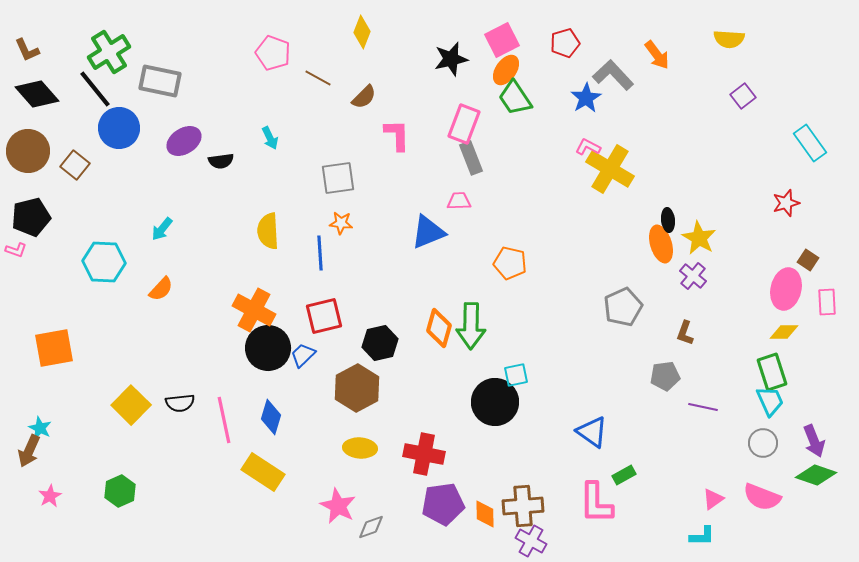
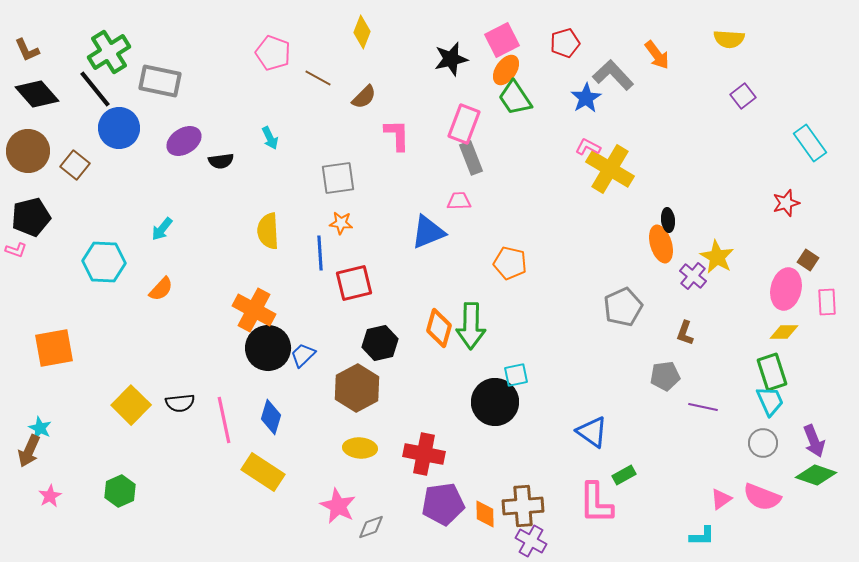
yellow star at (699, 238): moved 18 px right, 19 px down
red square at (324, 316): moved 30 px right, 33 px up
pink triangle at (713, 499): moved 8 px right
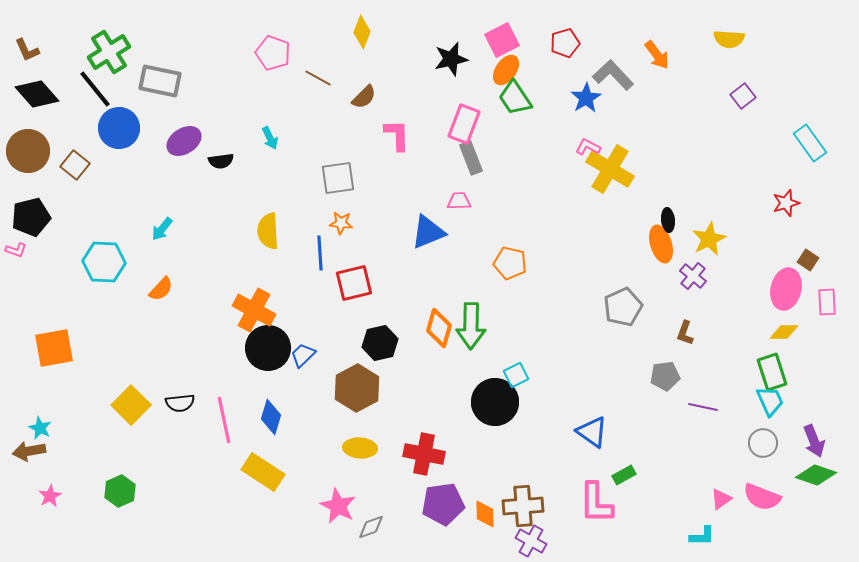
yellow star at (717, 257): moved 8 px left, 18 px up; rotated 16 degrees clockwise
cyan square at (516, 375): rotated 15 degrees counterclockwise
brown arrow at (29, 451): rotated 56 degrees clockwise
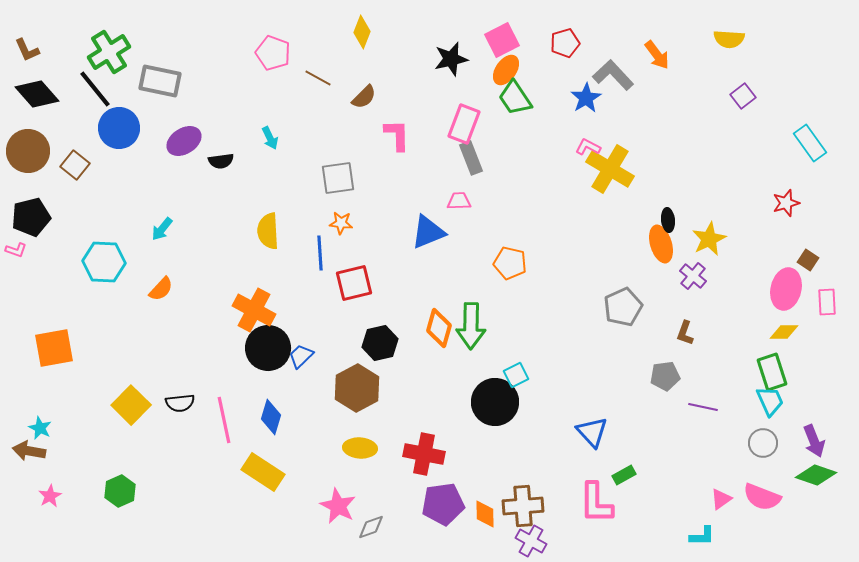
blue trapezoid at (303, 355): moved 2 px left, 1 px down
blue triangle at (592, 432): rotated 12 degrees clockwise
brown arrow at (29, 451): rotated 20 degrees clockwise
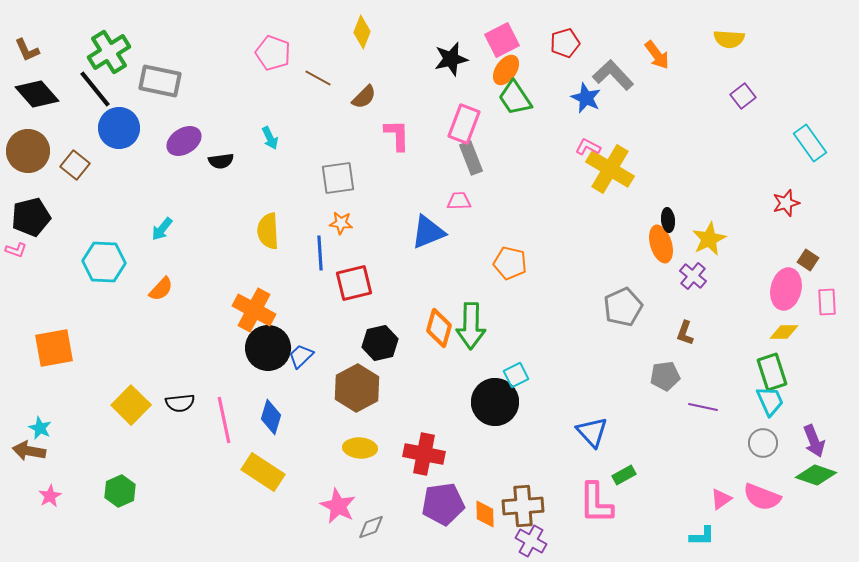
blue star at (586, 98): rotated 16 degrees counterclockwise
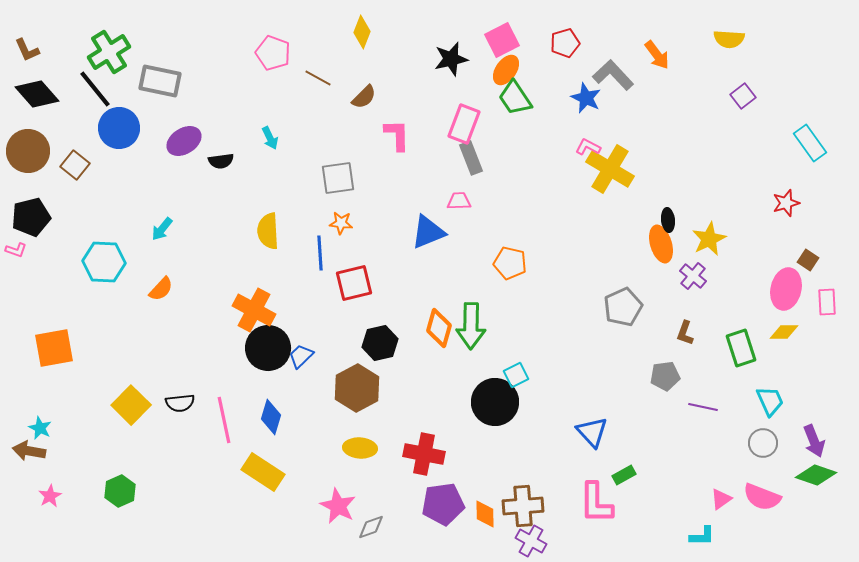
green rectangle at (772, 372): moved 31 px left, 24 px up
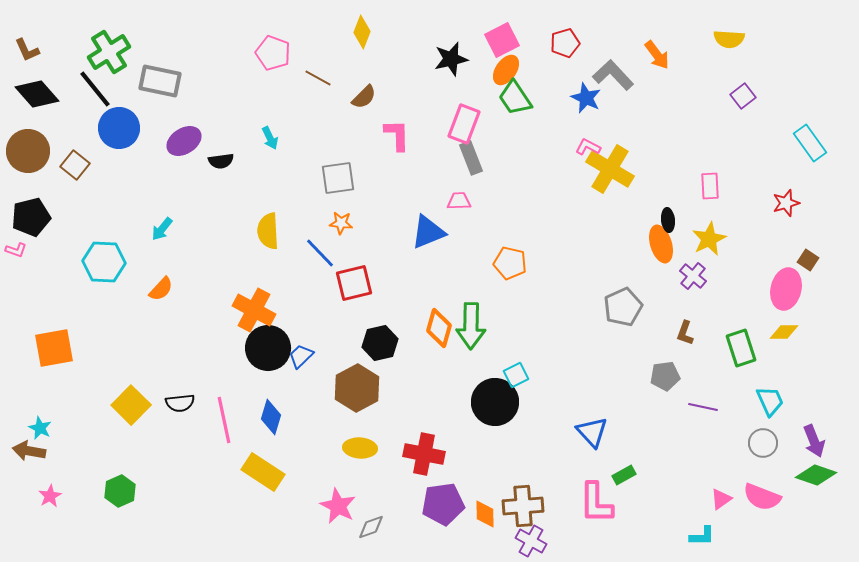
blue line at (320, 253): rotated 40 degrees counterclockwise
pink rectangle at (827, 302): moved 117 px left, 116 px up
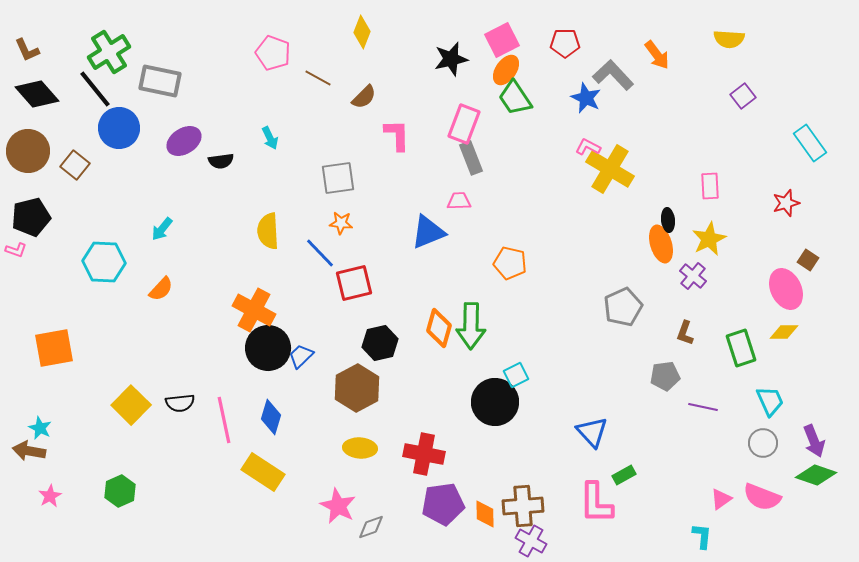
red pentagon at (565, 43): rotated 16 degrees clockwise
pink ellipse at (786, 289): rotated 39 degrees counterclockwise
cyan L-shape at (702, 536): rotated 84 degrees counterclockwise
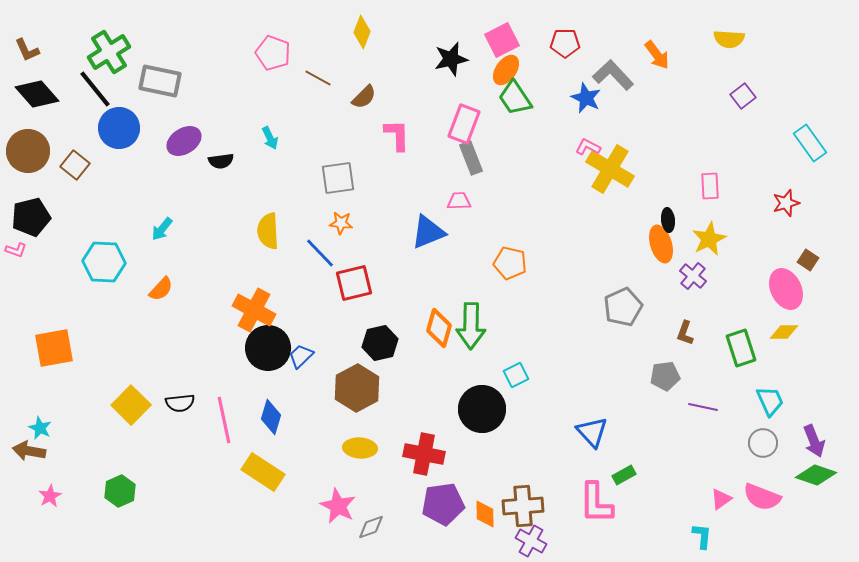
black circle at (495, 402): moved 13 px left, 7 px down
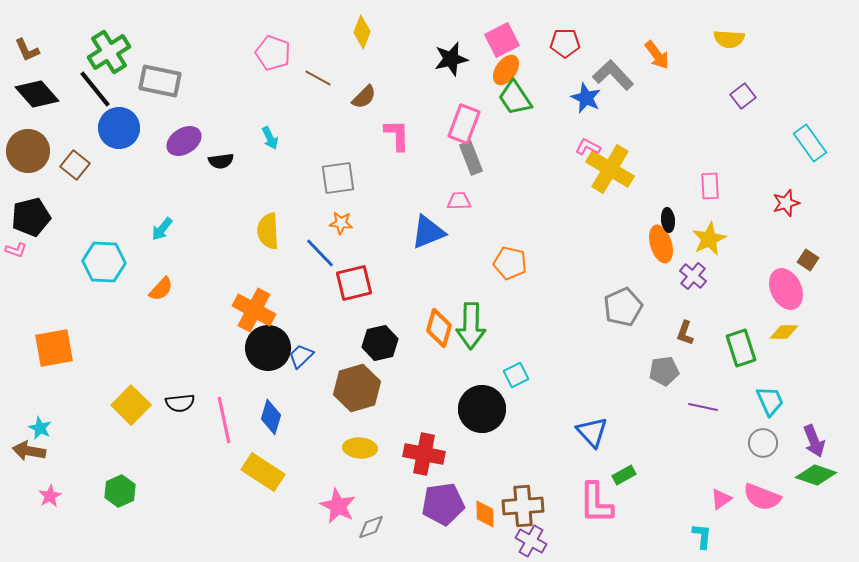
gray pentagon at (665, 376): moved 1 px left, 5 px up
brown hexagon at (357, 388): rotated 12 degrees clockwise
